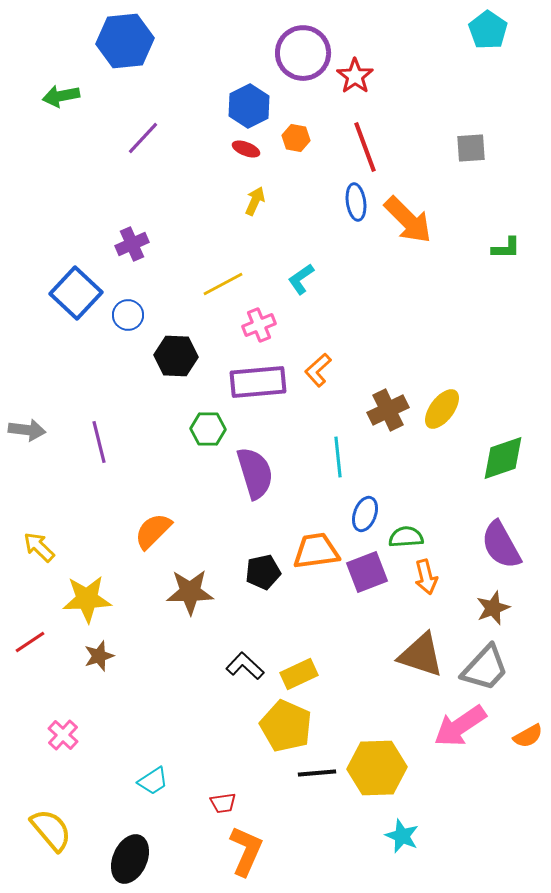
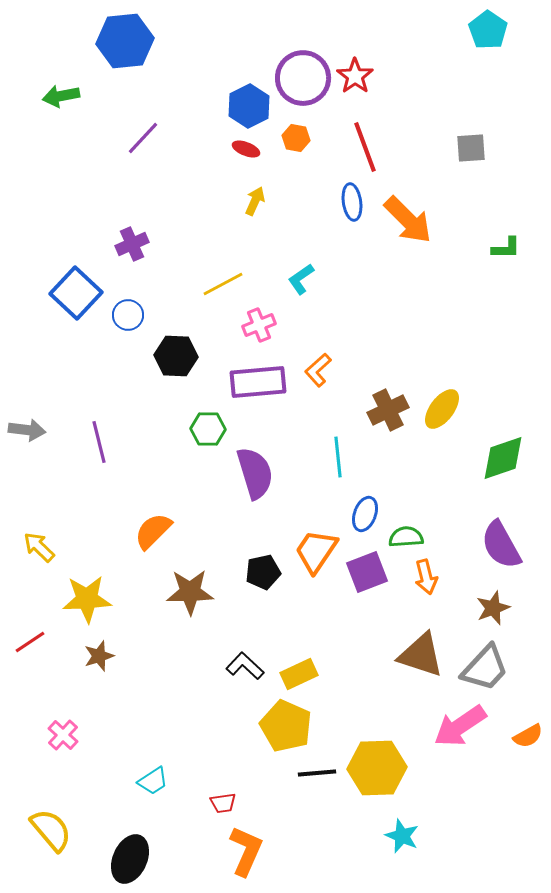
purple circle at (303, 53): moved 25 px down
blue ellipse at (356, 202): moved 4 px left
orange trapezoid at (316, 551): rotated 48 degrees counterclockwise
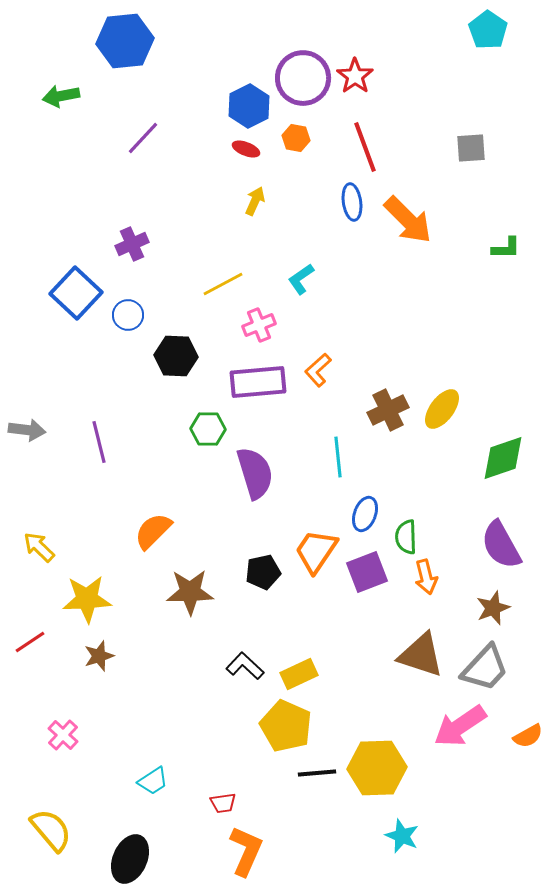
green semicircle at (406, 537): rotated 88 degrees counterclockwise
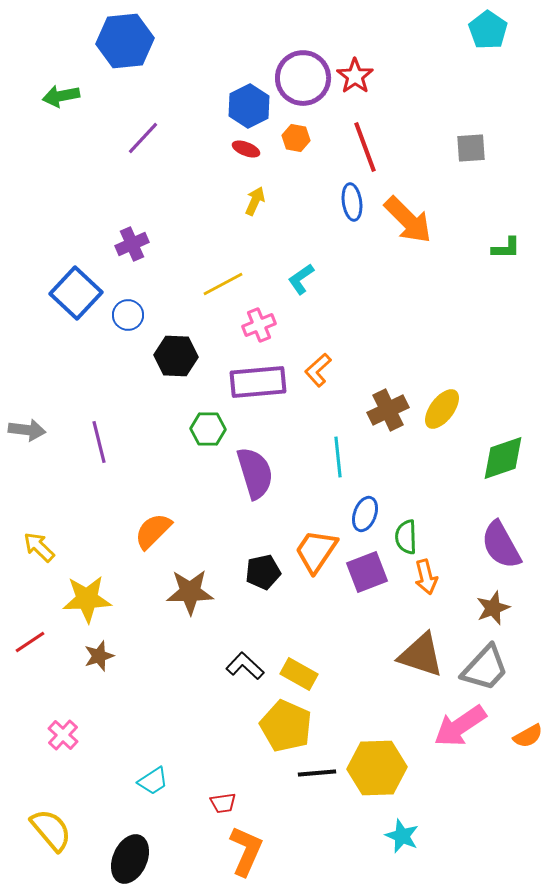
yellow rectangle at (299, 674): rotated 54 degrees clockwise
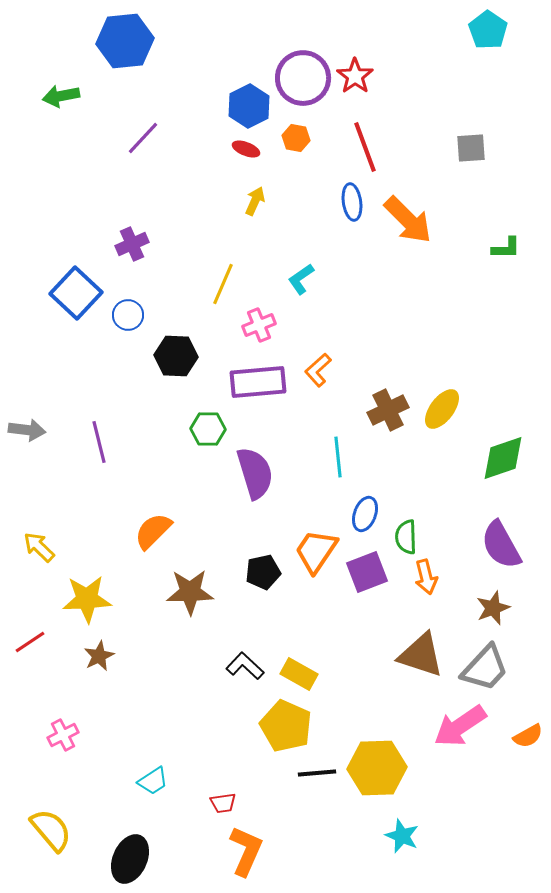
yellow line at (223, 284): rotated 39 degrees counterclockwise
brown star at (99, 656): rotated 8 degrees counterclockwise
pink cross at (63, 735): rotated 20 degrees clockwise
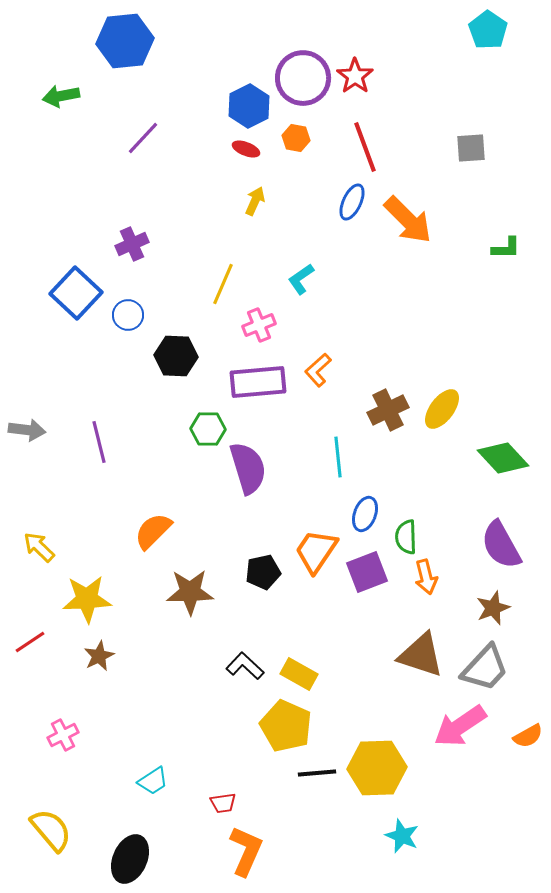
blue ellipse at (352, 202): rotated 33 degrees clockwise
green diamond at (503, 458): rotated 66 degrees clockwise
purple semicircle at (255, 473): moved 7 px left, 5 px up
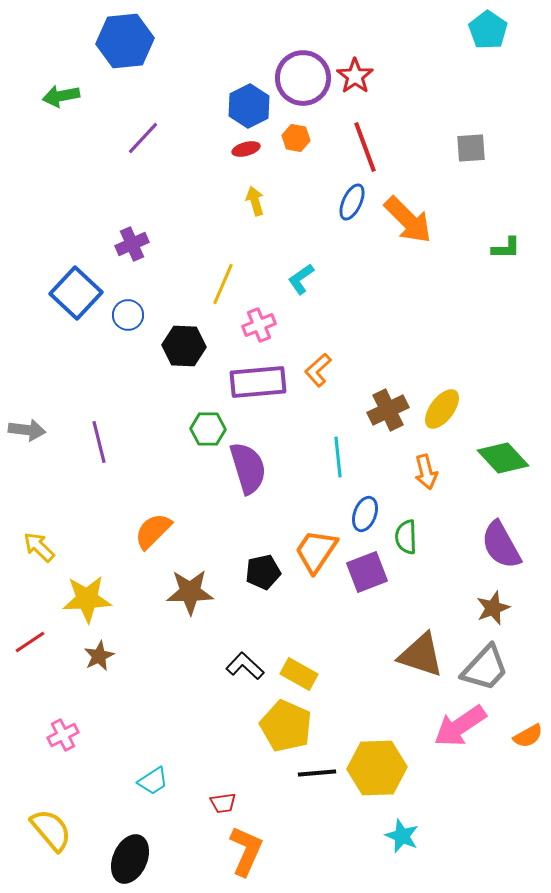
red ellipse at (246, 149): rotated 36 degrees counterclockwise
yellow arrow at (255, 201): rotated 40 degrees counterclockwise
black hexagon at (176, 356): moved 8 px right, 10 px up
orange arrow at (426, 577): moved 105 px up
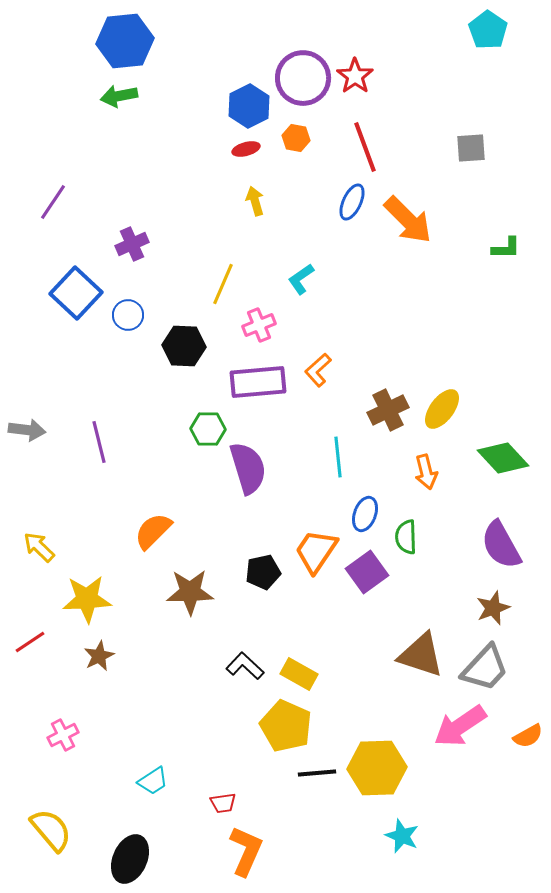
green arrow at (61, 96): moved 58 px right
purple line at (143, 138): moved 90 px left, 64 px down; rotated 9 degrees counterclockwise
purple square at (367, 572): rotated 15 degrees counterclockwise
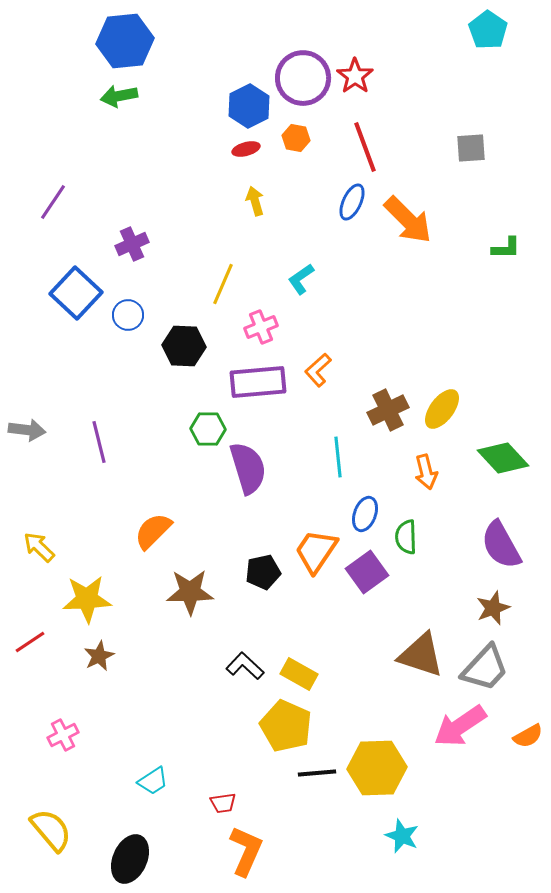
pink cross at (259, 325): moved 2 px right, 2 px down
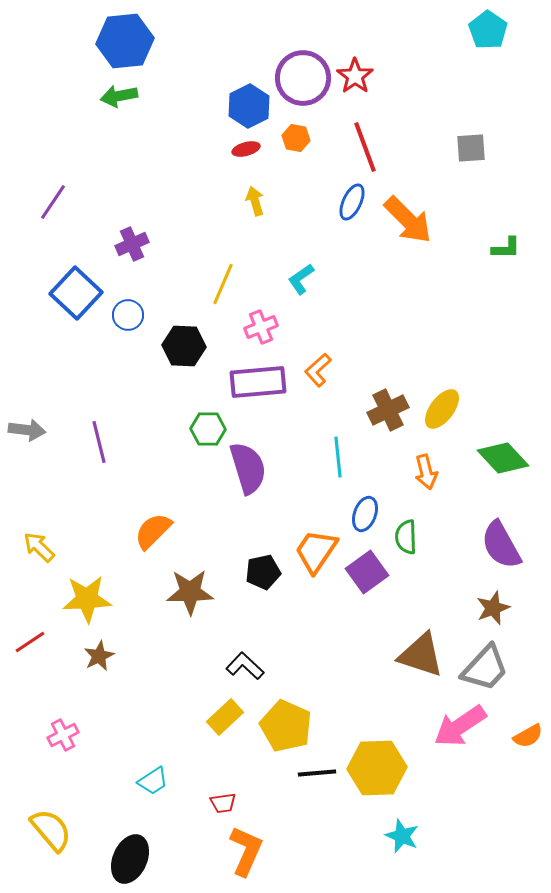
yellow rectangle at (299, 674): moved 74 px left, 43 px down; rotated 72 degrees counterclockwise
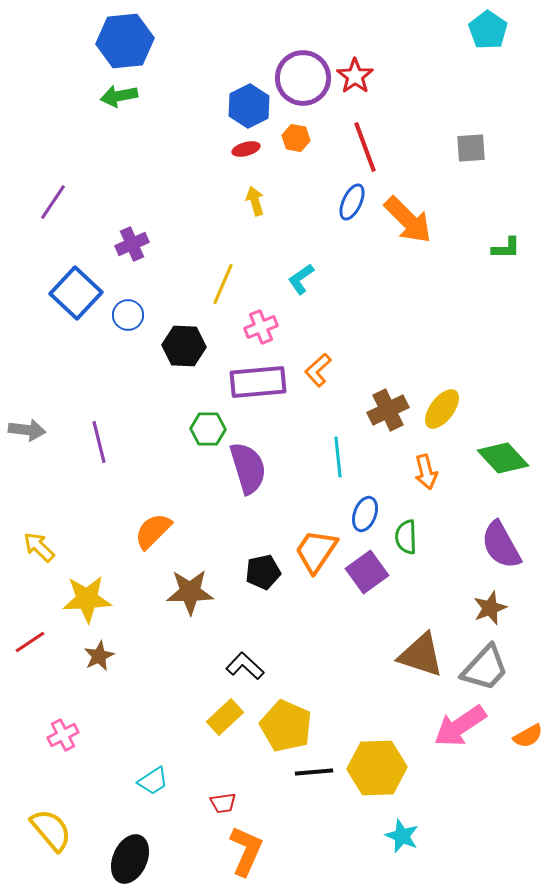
brown star at (493, 608): moved 3 px left
black line at (317, 773): moved 3 px left, 1 px up
